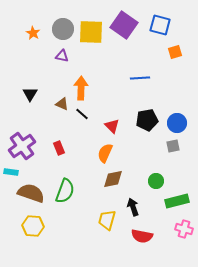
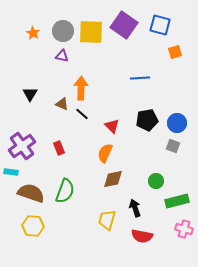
gray circle: moved 2 px down
gray square: rotated 32 degrees clockwise
black arrow: moved 2 px right, 1 px down
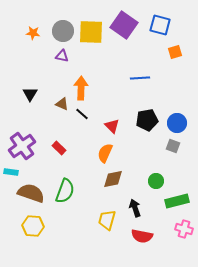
orange star: rotated 24 degrees counterclockwise
red rectangle: rotated 24 degrees counterclockwise
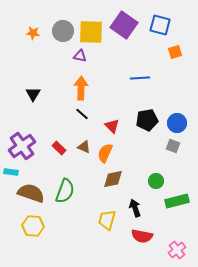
purple triangle: moved 18 px right
black triangle: moved 3 px right
brown triangle: moved 22 px right, 43 px down
pink cross: moved 7 px left, 21 px down; rotated 36 degrees clockwise
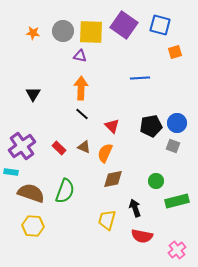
black pentagon: moved 4 px right, 6 px down
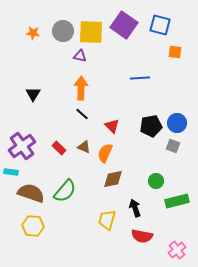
orange square: rotated 24 degrees clockwise
green semicircle: rotated 20 degrees clockwise
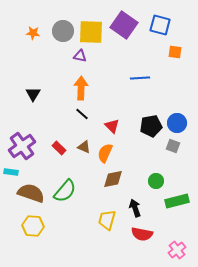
red semicircle: moved 2 px up
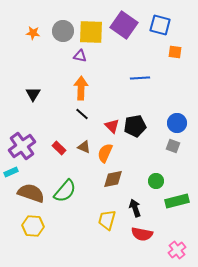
black pentagon: moved 16 px left
cyan rectangle: rotated 32 degrees counterclockwise
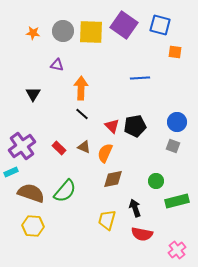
purple triangle: moved 23 px left, 9 px down
blue circle: moved 1 px up
